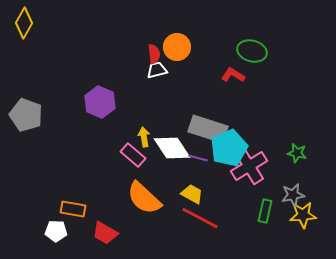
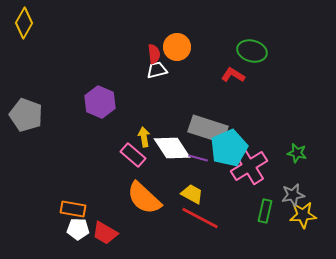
white pentagon: moved 22 px right, 2 px up
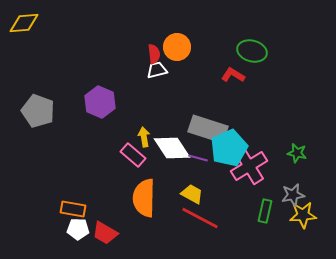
yellow diamond: rotated 56 degrees clockwise
gray pentagon: moved 12 px right, 4 px up
orange semicircle: rotated 48 degrees clockwise
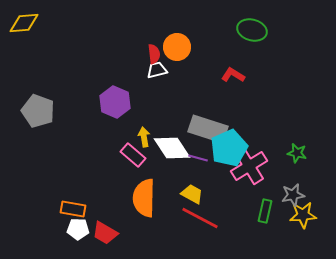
green ellipse: moved 21 px up
purple hexagon: moved 15 px right
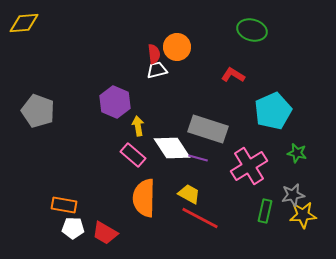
yellow arrow: moved 6 px left, 11 px up
cyan pentagon: moved 44 px right, 37 px up
yellow trapezoid: moved 3 px left
orange rectangle: moved 9 px left, 4 px up
white pentagon: moved 5 px left, 1 px up
